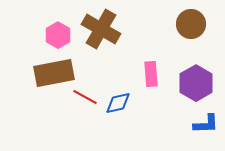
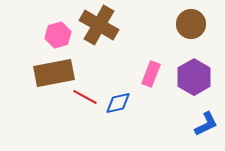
brown cross: moved 2 px left, 4 px up
pink hexagon: rotated 15 degrees clockwise
pink rectangle: rotated 25 degrees clockwise
purple hexagon: moved 2 px left, 6 px up
blue L-shape: rotated 24 degrees counterclockwise
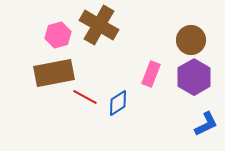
brown circle: moved 16 px down
blue diamond: rotated 20 degrees counterclockwise
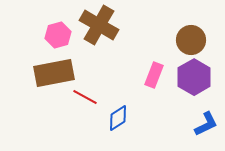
pink rectangle: moved 3 px right, 1 px down
blue diamond: moved 15 px down
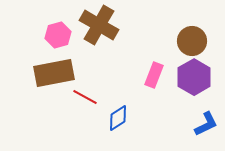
brown circle: moved 1 px right, 1 px down
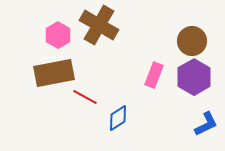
pink hexagon: rotated 15 degrees counterclockwise
